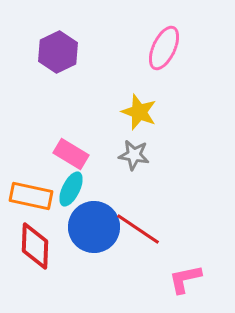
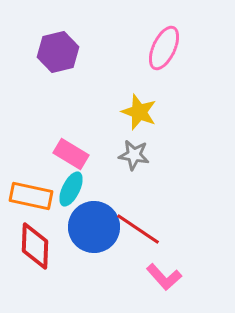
purple hexagon: rotated 12 degrees clockwise
pink L-shape: moved 21 px left, 2 px up; rotated 120 degrees counterclockwise
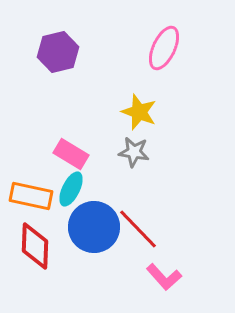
gray star: moved 3 px up
red line: rotated 12 degrees clockwise
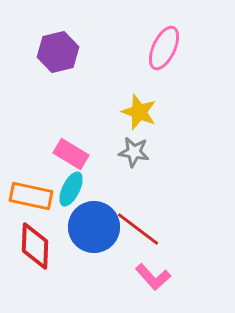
red line: rotated 9 degrees counterclockwise
pink L-shape: moved 11 px left
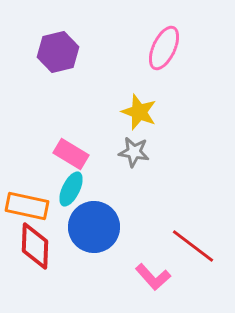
orange rectangle: moved 4 px left, 10 px down
red line: moved 55 px right, 17 px down
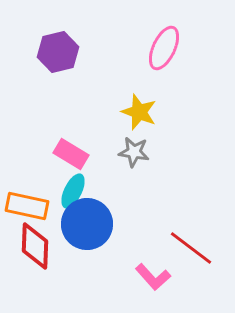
cyan ellipse: moved 2 px right, 2 px down
blue circle: moved 7 px left, 3 px up
red line: moved 2 px left, 2 px down
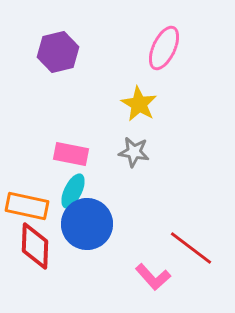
yellow star: moved 8 px up; rotated 9 degrees clockwise
pink rectangle: rotated 20 degrees counterclockwise
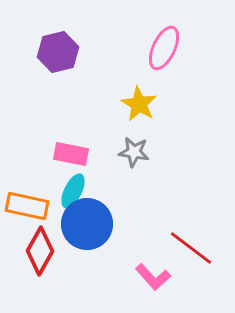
red diamond: moved 5 px right, 5 px down; rotated 27 degrees clockwise
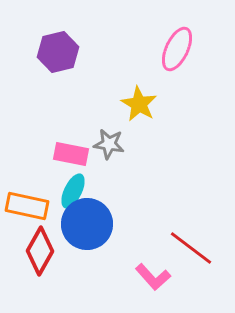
pink ellipse: moved 13 px right, 1 px down
gray star: moved 25 px left, 8 px up
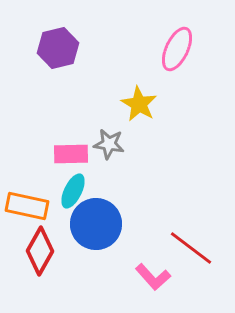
purple hexagon: moved 4 px up
pink rectangle: rotated 12 degrees counterclockwise
blue circle: moved 9 px right
